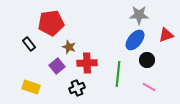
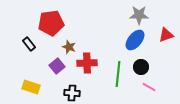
black circle: moved 6 px left, 7 px down
black cross: moved 5 px left, 5 px down; rotated 28 degrees clockwise
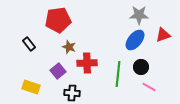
red pentagon: moved 7 px right, 3 px up
red triangle: moved 3 px left
purple square: moved 1 px right, 5 px down
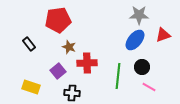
black circle: moved 1 px right
green line: moved 2 px down
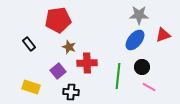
black cross: moved 1 px left, 1 px up
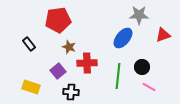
blue ellipse: moved 12 px left, 2 px up
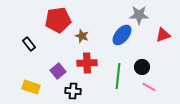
blue ellipse: moved 1 px left, 3 px up
brown star: moved 13 px right, 11 px up
black cross: moved 2 px right, 1 px up
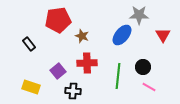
red triangle: rotated 42 degrees counterclockwise
black circle: moved 1 px right
